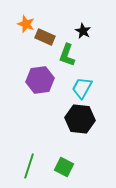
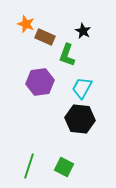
purple hexagon: moved 2 px down
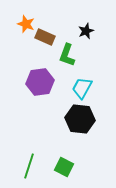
black star: moved 3 px right; rotated 21 degrees clockwise
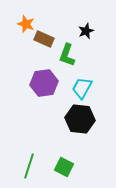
brown rectangle: moved 1 px left, 2 px down
purple hexagon: moved 4 px right, 1 px down
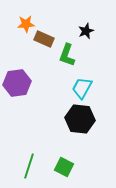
orange star: rotated 24 degrees counterclockwise
purple hexagon: moved 27 px left
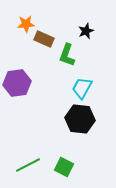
green line: moved 1 px left, 1 px up; rotated 45 degrees clockwise
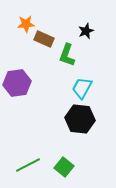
green square: rotated 12 degrees clockwise
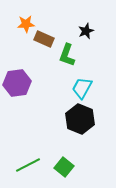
black hexagon: rotated 16 degrees clockwise
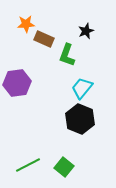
cyan trapezoid: rotated 10 degrees clockwise
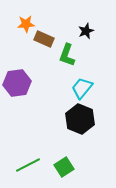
green square: rotated 18 degrees clockwise
